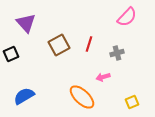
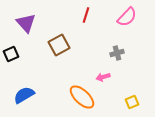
red line: moved 3 px left, 29 px up
blue semicircle: moved 1 px up
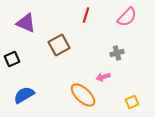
purple triangle: rotated 25 degrees counterclockwise
black square: moved 1 px right, 5 px down
orange ellipse: moved 1 px right, 2 px up
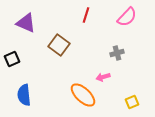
brown square: rotated 25 degrees counterclockwise
blue semicircle: rotated 65 degrees counterclockwise
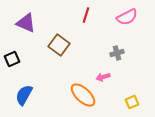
pink semicircle: rotated 20 degrees clockwise
blue semicircle: rotated 35 degrees clockwise
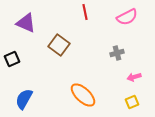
red line: moved 1 px left, 3 px up; rotated 28 degrees counterclockwise
pink arrow: moved 31 px right
blue semicircle: moved 4 px down
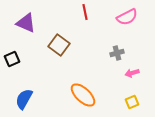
pink arrow: moved 2 px left, 4 px up
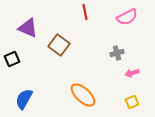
purple triangle: moved 2 px right, 5 px down
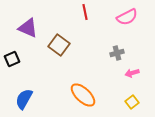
yellow square: rotated 16 degrees counterclockwise
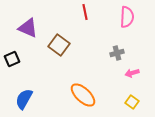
pink semicircle: rotated 60 degrees counterclockwise
yellow square: rotated 16 degrees counterclockwise
